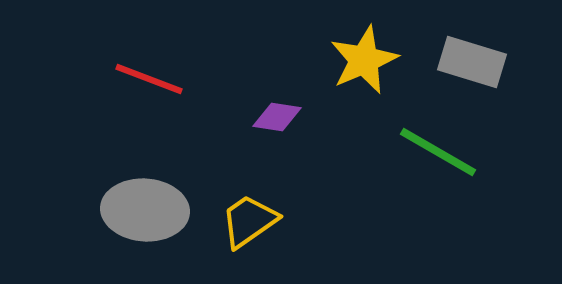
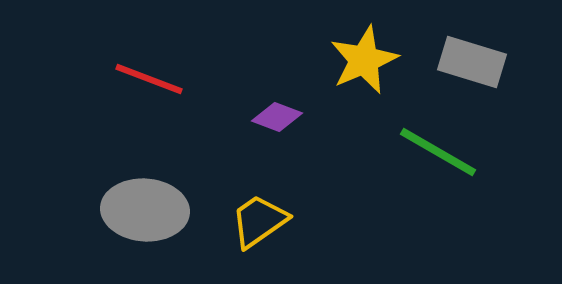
purple diamond: rotated 12 degrees clockwise
yellow trapezoid: moved 10 px right
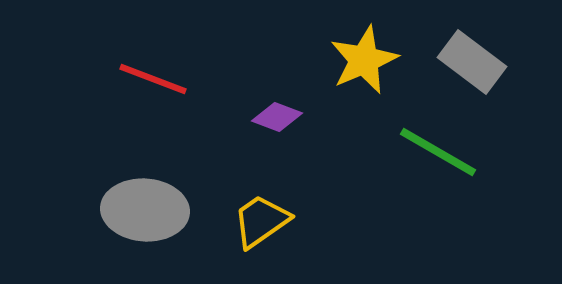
gray rectangle: rotated 20 degrees clockwise
red line: moved 4 px right
yellow trapezoid: moved 2 px right
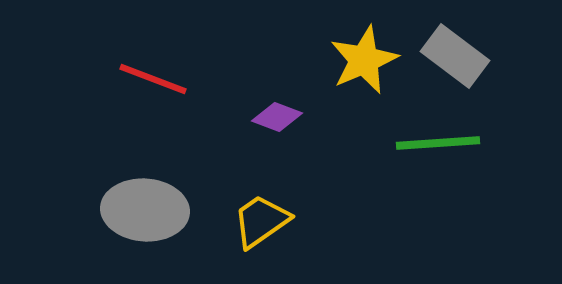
gray rectangle: moved 17 px left, 6 px up
green line: moved 9 px up; rotated 34 degrees counterclockwise
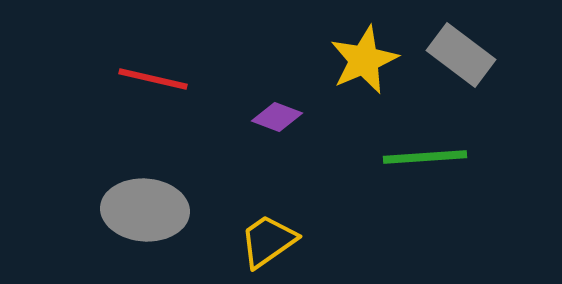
gray rectangle: moved 6 px right, 1 px up
red line: rotated 8 degrees counterclockwise
green line: moved 13 px left, 14 px down
yellow trapezoid: moved 7 px right, 20 px down
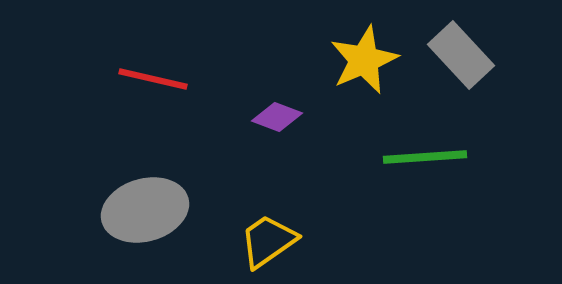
gray rectangle: rotated 10 degrees clockwise
gray ellipse: rotated 20 degrees counterclockwise
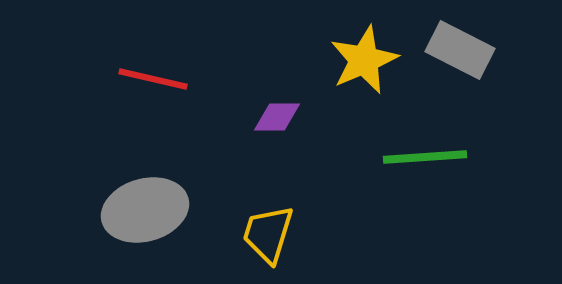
gray rectangle: moved 1 px left, 5 px up; rotated 20 degrees counterclockwise
purple diamond: rotated 21 degrees counterclockwise
yellow trapezoid: moved 7 px up; rotated 38 degrees counterclockwise
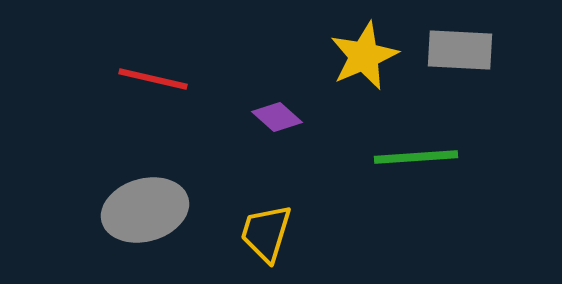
gray rectangle: rotated 24 degrees counterclockwise
yellow star: moved 4 px up
purple diamond: rotated 42 degrees clockwise
green line: moved 9 px left
yellow trapezoid: moved 2 px left, 1 px up
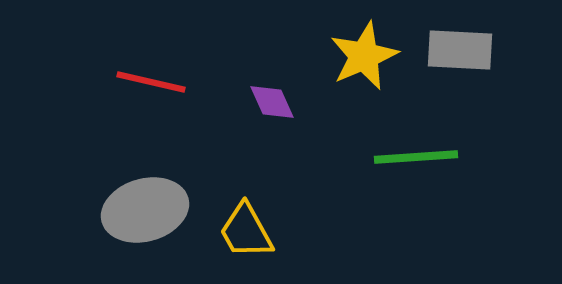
red line: moved 2 px left, 3 px down
purple diamond: moved 5 px left, 15 px up; rotated 24 degrees clockwise
yellow trapezoid: moved 20 px left, 2 px up; rotated 46 degrees counterclockwise
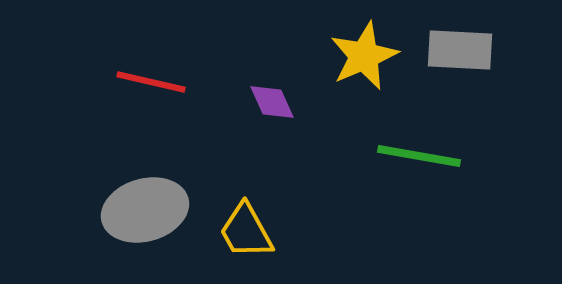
green line: moved 3 px right, 1 px up; rotated 14 degrees clockwise
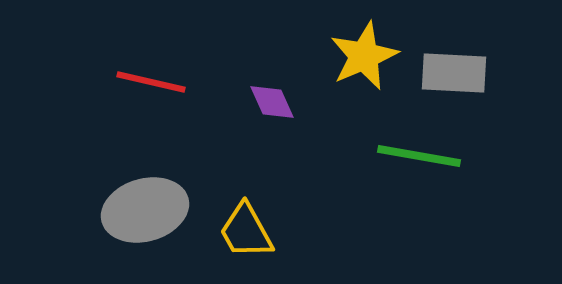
gray rectangle: moved 6 px left, 23 px down
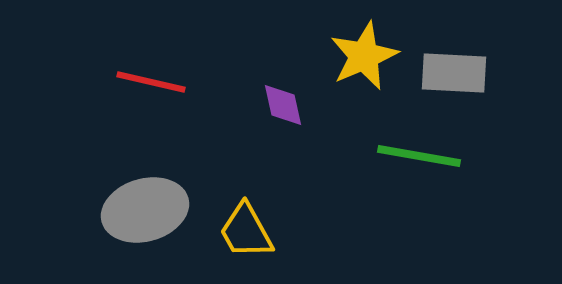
purple diamond: moved 11 px right, 3 px down; rotated 12 degrees clockwise
